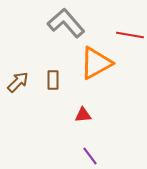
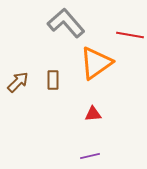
orange triangle: rotated 6 degrees counterclockwise
red triangle: moved 10 px right, 1 px up
purple line: rotated 66 degrees counterclockwise
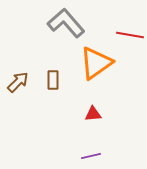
purple line: moved 1 px right
